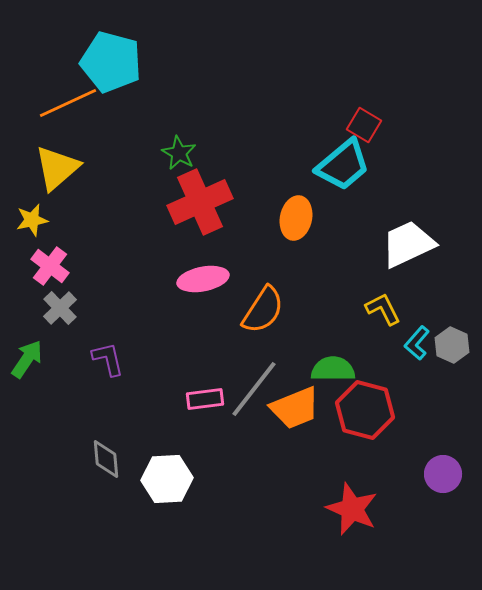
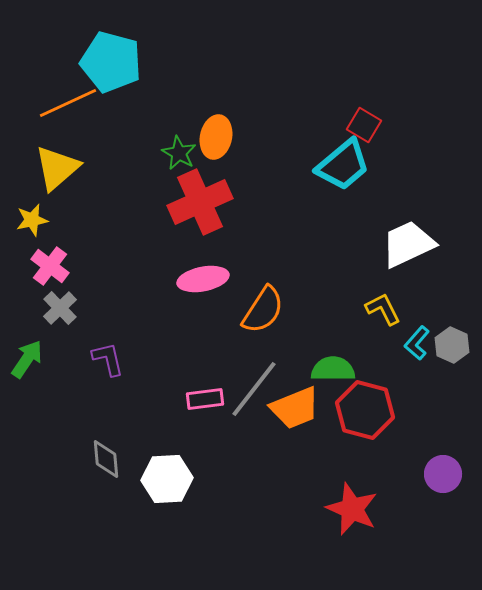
orange ellipse: moved 80 px left, 81 px up
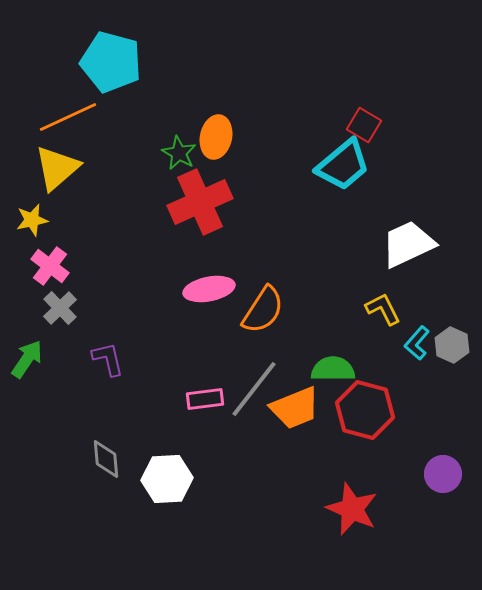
orange line: moved 14 px down
pink ellipse: moved 6 px right, 10 px down
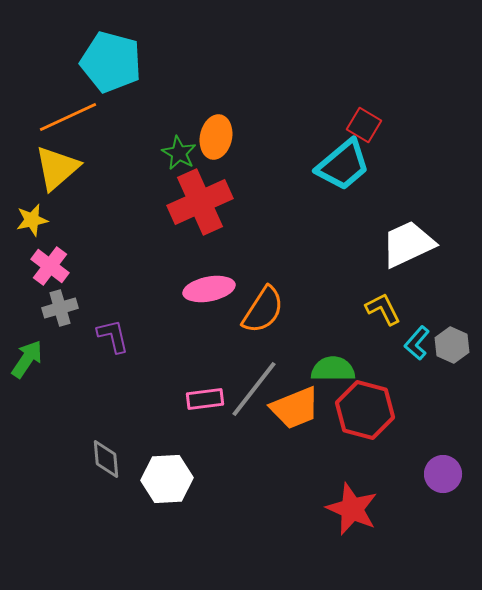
gray cross: rotated 28 degrees clockwise
purple L-shape: moved 5 px right, 23 px up
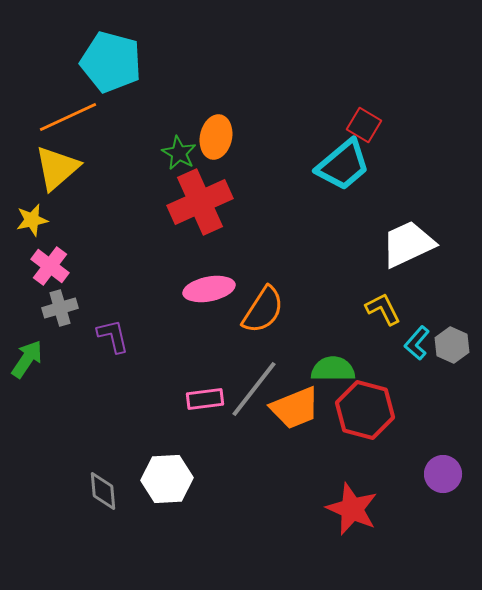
gray diamond: moved 3 px left, 32 px down
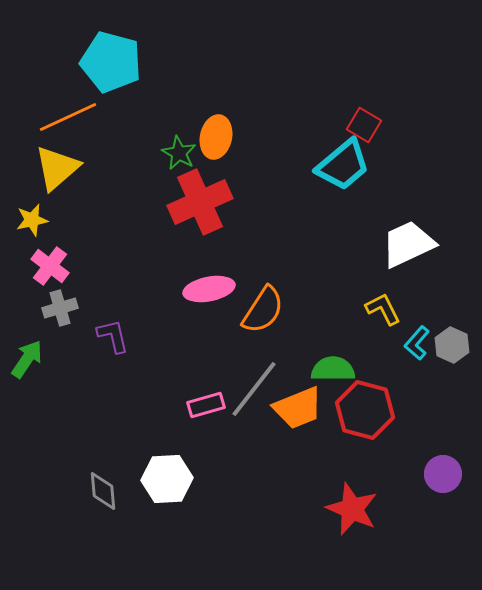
pink rectangle: moved 1 px right, 6 px down; rotated 9 degrees counterclockwise
orange trapezoid: moved 3 px right
